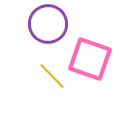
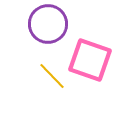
pink square: moved 1 px down
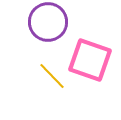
purple circle: moved 2 px up
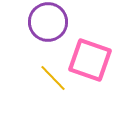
yellow line: moved 1 px right, 2 px down
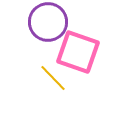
pink square: moved 12 px left, 8 px up
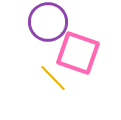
pink square: moved 1 px down
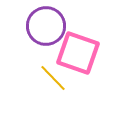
purple circle: moved 2 px left, 4 px down
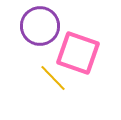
purple circle: moved 6 px left
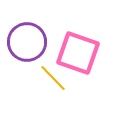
purple circle: moved 13 px left, 16 px down
